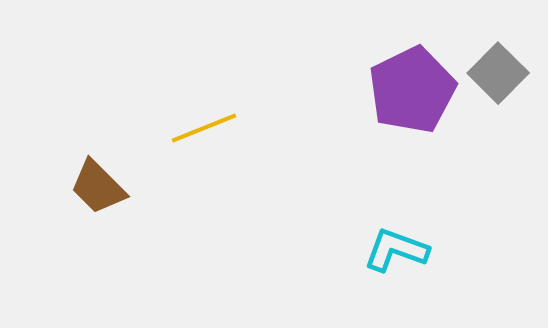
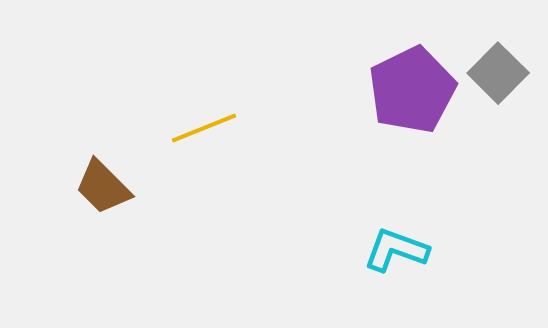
brown trapezoid: moved 5 px right
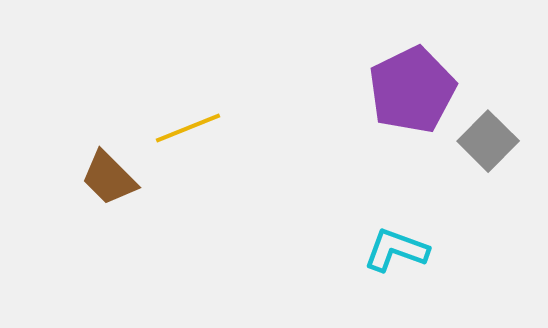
gray square: moved 10 px left, 68 px down
yellow line: moved 16 px left
brown trapezoid: moved 6 px right, 9 px up
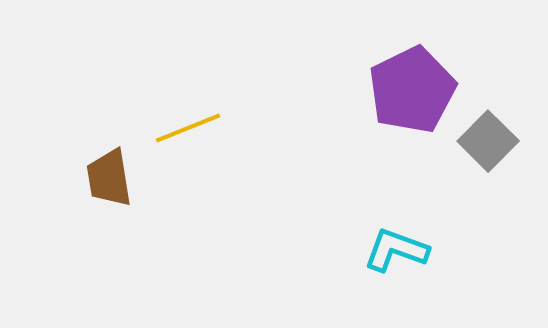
brown trapezoid: rotated 36 degrees clockwise
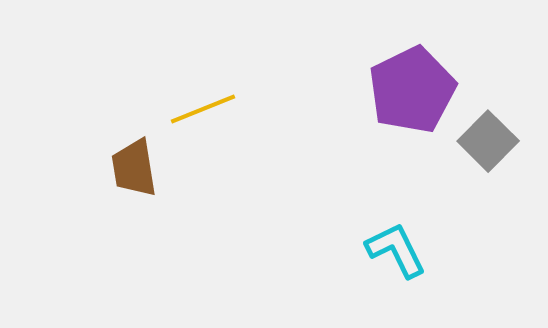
yellow line: moved 15 px right, 19 px up
brown trapezoid: moved 25 px right, 10 px up
cyan L-shape: rotated 44 degrees clockwise
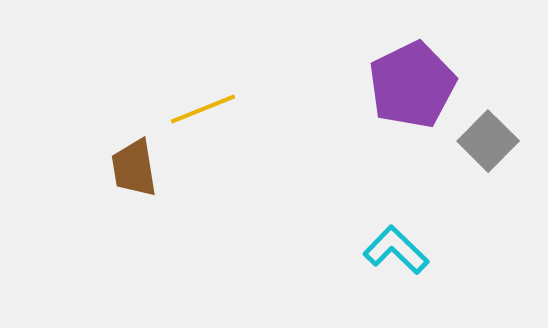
purple pentagon: moved 5 px up
cyan L-shape: rotated 20 degrees counterclockwise
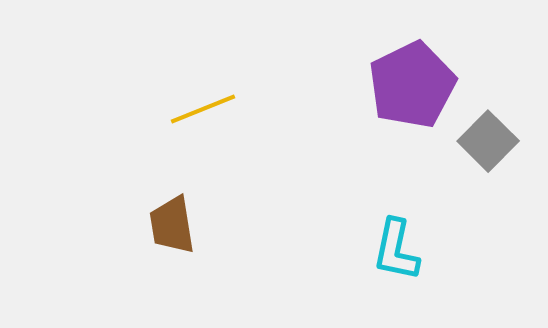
brown trapezoid: moved 38 px right, 57 px down
cyan L-shape: rotated 122 degrees counterclockwise
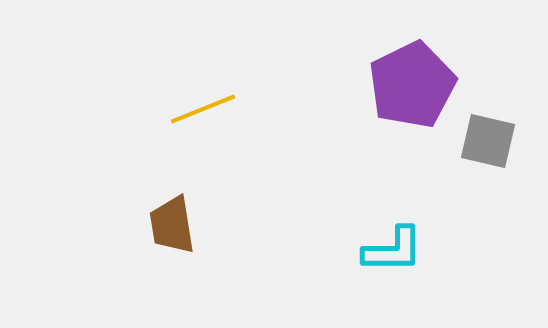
gray square: rotated 32 degrees counterclockwise
cyan L-shape: moved 3 px left; rotated 102 degrees counterclockwise
